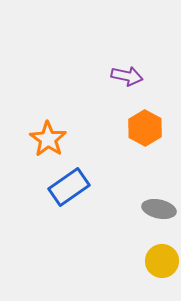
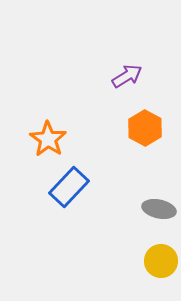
purple arrow: rotated 44 degrees counterclockwise
blue rectangle: rotated 12 degrees counterclockwise
yellow circle: moved 1 px left
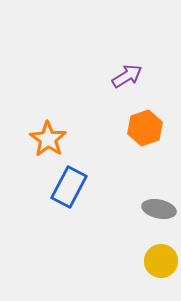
orange hexagon: rotated 12 degrees clockwise
blue rectangle: rotated 15 degrees counterclockwise
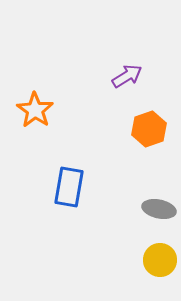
orange hexagon: moved 4 px right, 1 px down
orange star: moved 13 px left, 29 px up
blue rectangle: rotated 18 degrees counterclockwise
yellow circle: moved 1 px left, 1 px up
